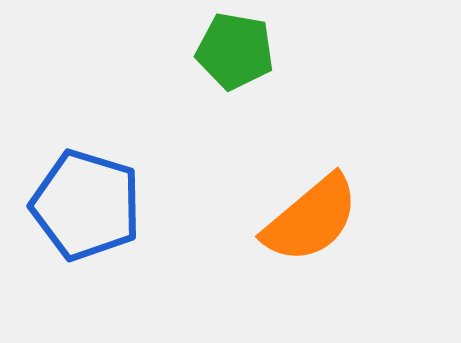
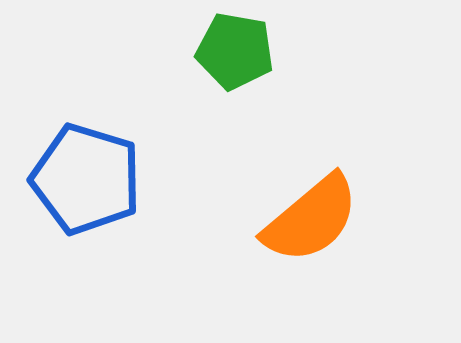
blue pentagon: moved 26 px up
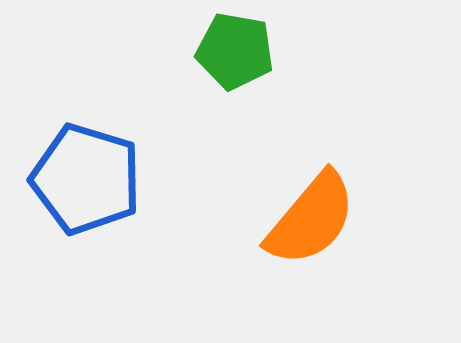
orange semicircle: rotated 10 degrees counterclockwise
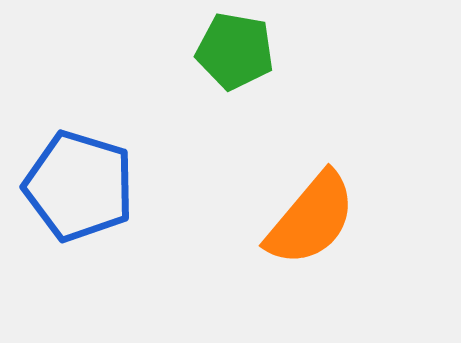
blue pentagon: moved 7 px left, 7 px down
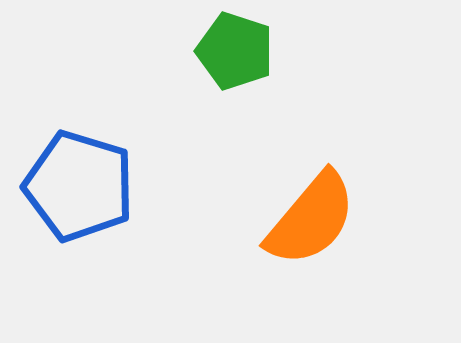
green pentagon: rotated 8 degrees clockwise
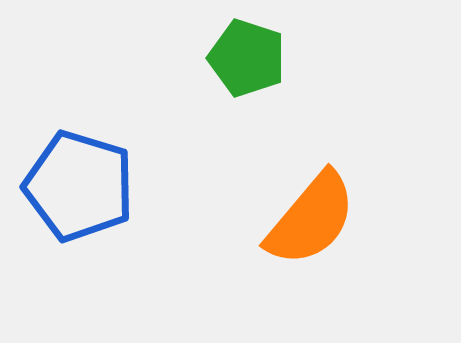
green pentagon: moved 12 px right, 7 px down
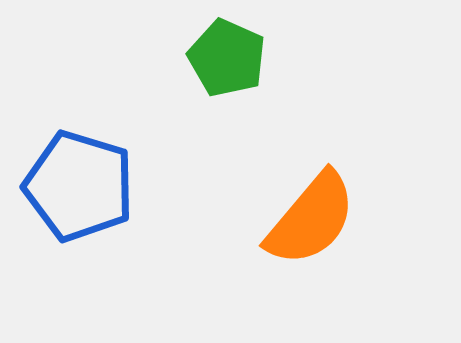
green pentagon: moved 20 px left; rotated 6 degrees clockwise
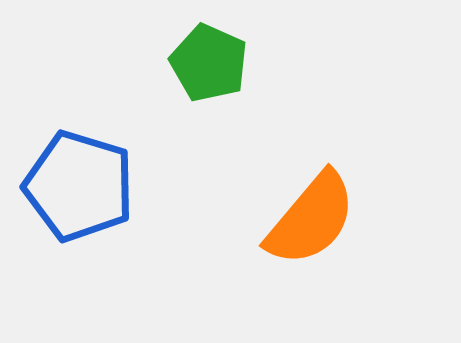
green pentagon: moved 18 px left, 5 px down
